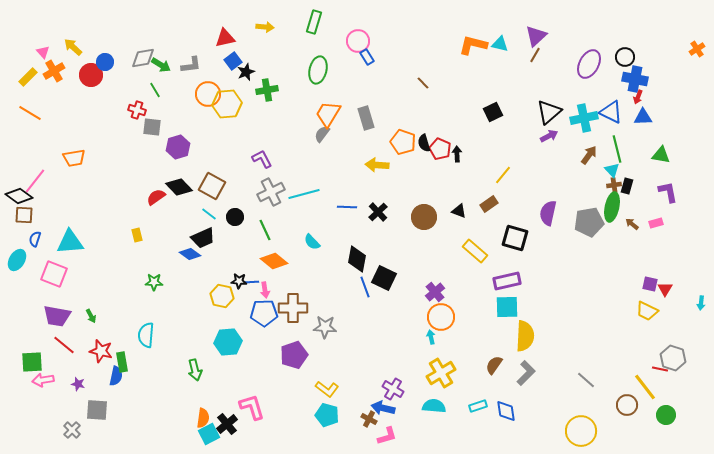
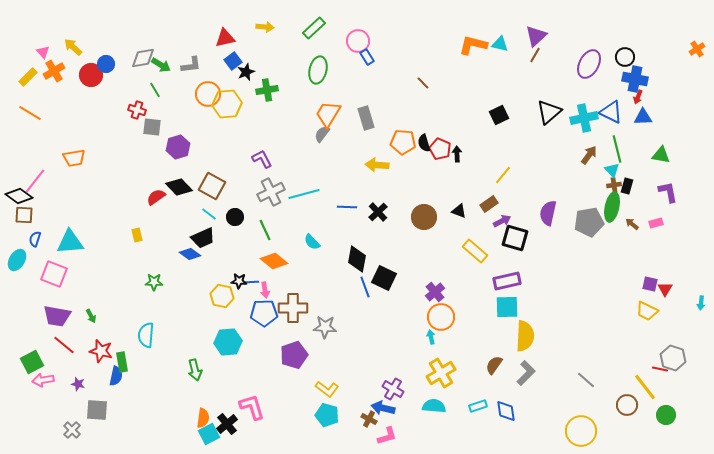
green rectangle at (314, 22): moved 6 px down; rotated 30 degrees clockwise
blue circle at (105, 62): moved 1 px right, 2 px down
black square at (493, 112): moved 6 px right, 3 px down
purple arrow at (549, 136): moved 47 px left, 85 px down
orange pentagon at (403, 142): rotated 15 degrees counterclockwise
green square at (32, 362): rotated 25 degrees counterclockwise
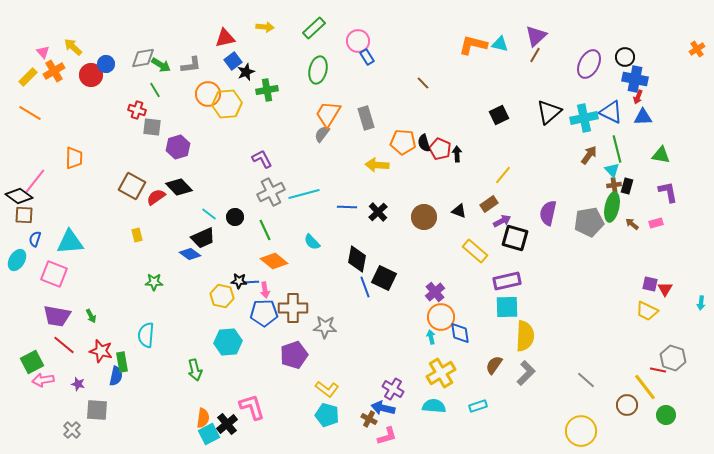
orange trapezoid at (74, 158): rotated 80 degrees counterclockwise
brown square at (212, 186): moved 80 px left
red line at (660, 369): moved 2 px left, 1 px down
blue diamond at (506, 411): moved 46 px left, 78 px up
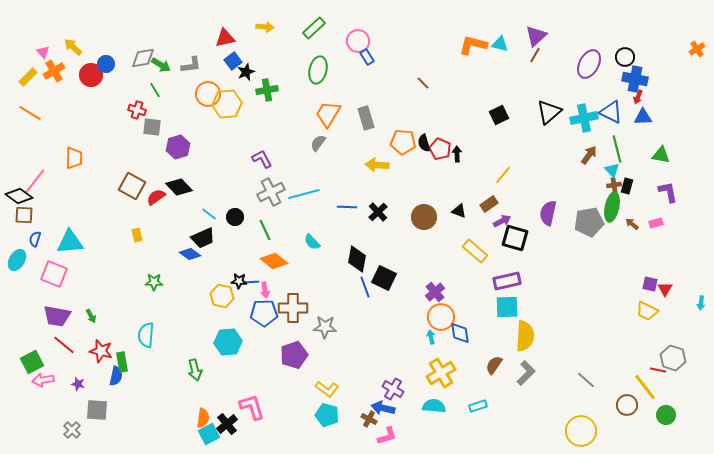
gray semicircle at (322, 134): moved 4 px left, 9 px down
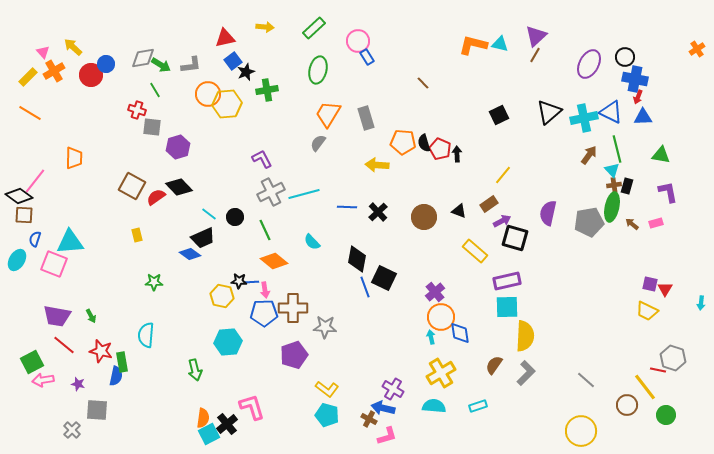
pink square at (54, 274): moved 10 px up
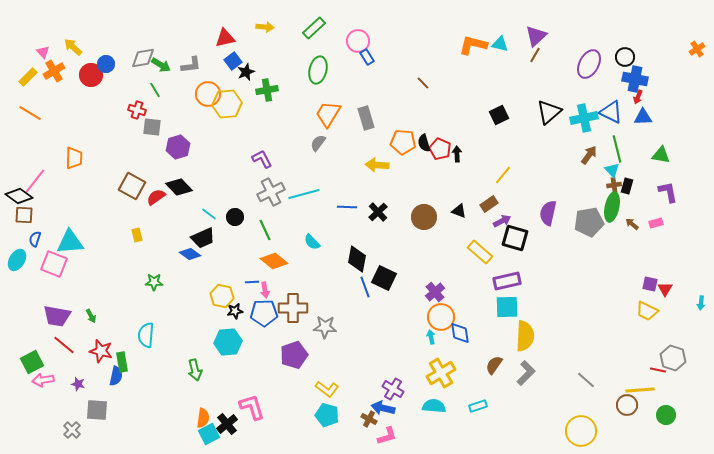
yellow rectangle at (475, 251): moved 5 px right, 1 px down
black star at (239, 281): moved 4 px left, 30 px down; rotated 14 degrees counterclockwise
yellow line at (645, 387): moved 5 px left, 3 px down; rotated 56 degrees counterclockwise
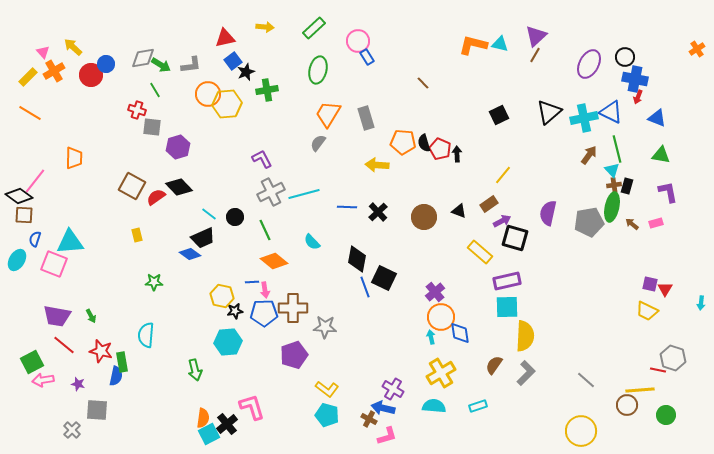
blue triangle at (643, 117): moved 14 px right, 1 px down; rotated 24 degrees clockwise
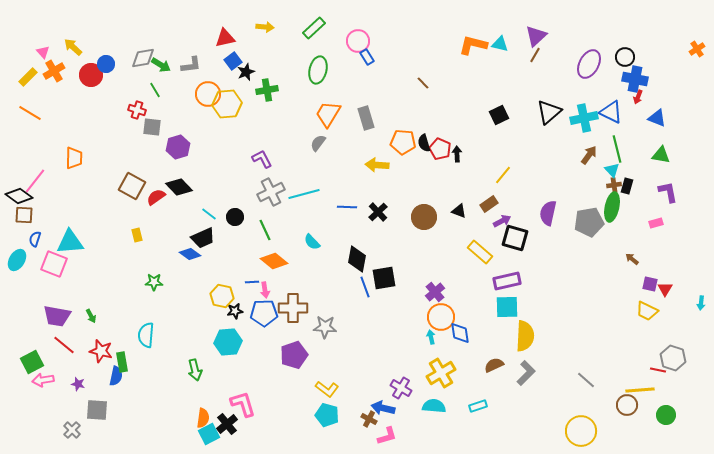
brown arrow at (632, 224): moved 35 px down
black square at (384, 278): rotated 35 degrees counterclockwise
brown semicircle at (494, 365): rotated 30 degrees clockwise
purple cross at (393, 389): moved 8 px right, 1 px up
pink L-shape at (252, 407): moved 9 px left, 3 px up
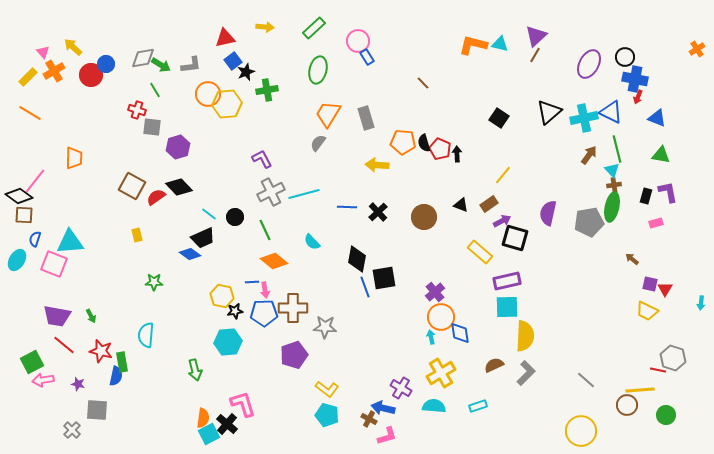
black square at (499, 115): moved 3 px down; rotated 30 degrees counterclockwise
black rectangle at (627, 186): moved 19 px right, 10 px down
black triangle at (459, 211): moved 2 px right, 6 px up
black cross at (227, 424): rotated 10 degrees counterclockwise
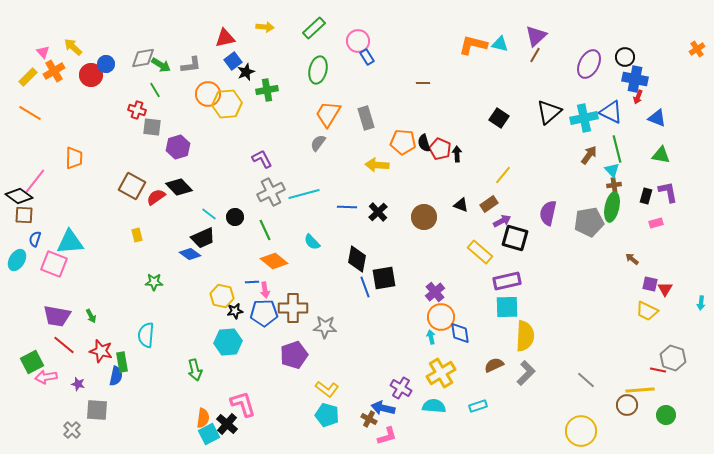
brown line at (423, 83): rotated 48 degrees counterclockwise
pink arrow at (43, 380): moved 3 px right, 3 px up
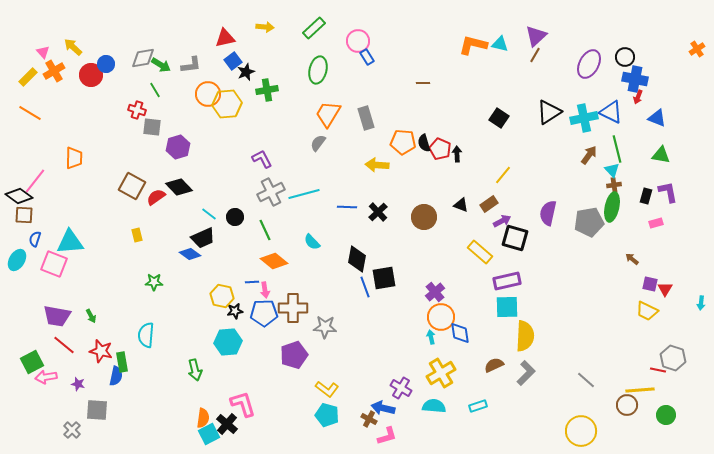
black triangle at (549, 112): rotated 8 degrees clockwise
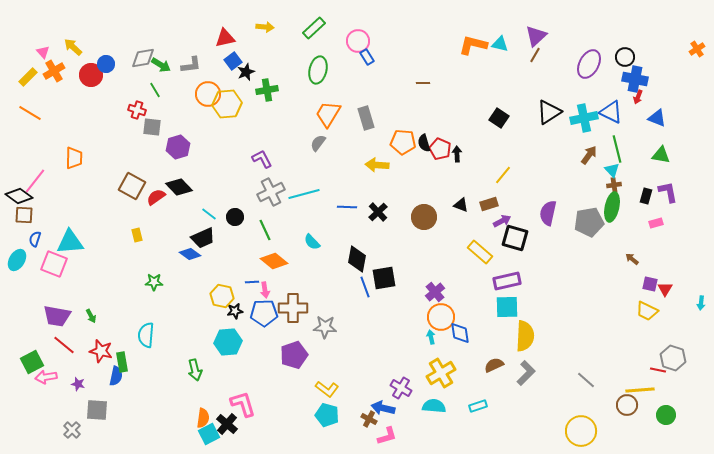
brown rectangle at (489, 204): rotated 18 degrees clockwise
